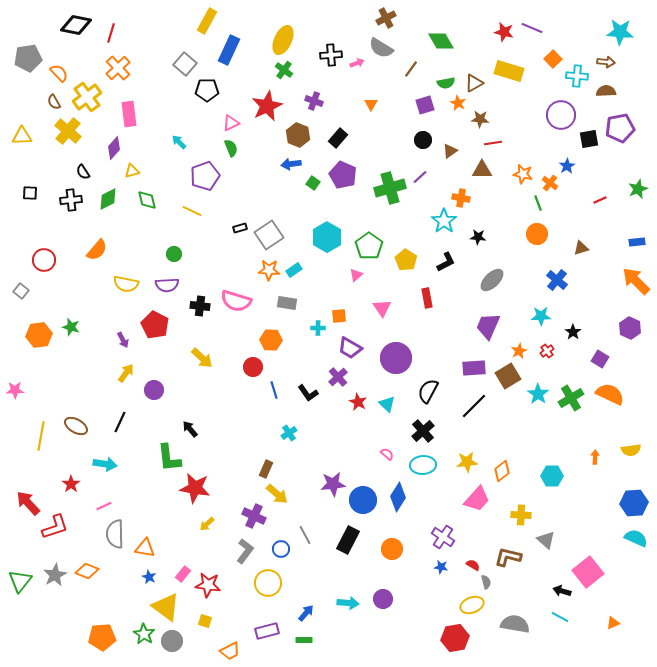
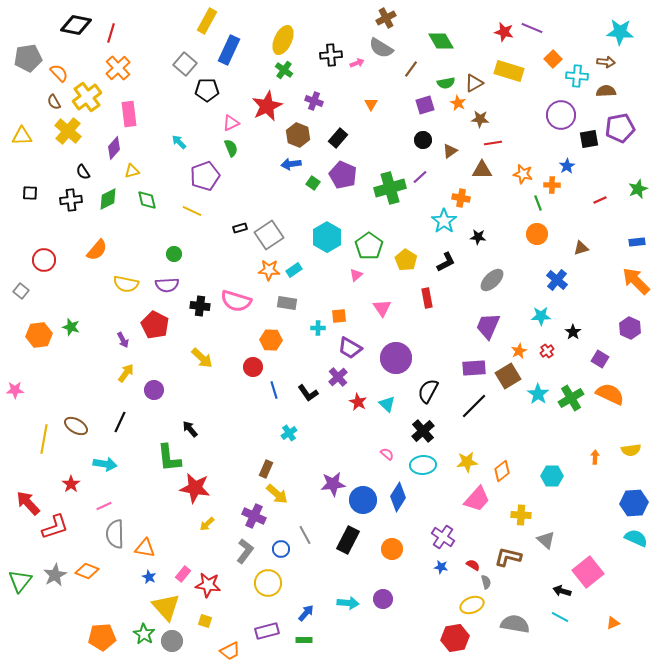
orange cross at (550, 183): moved 2 px right, 2 px down; rotated 35 degrees counterclockwise
yellow line at (41, 436): moved 3 px right, 3 px down
yellow triangle at (166, 607): rotated 12 degrees clockwise
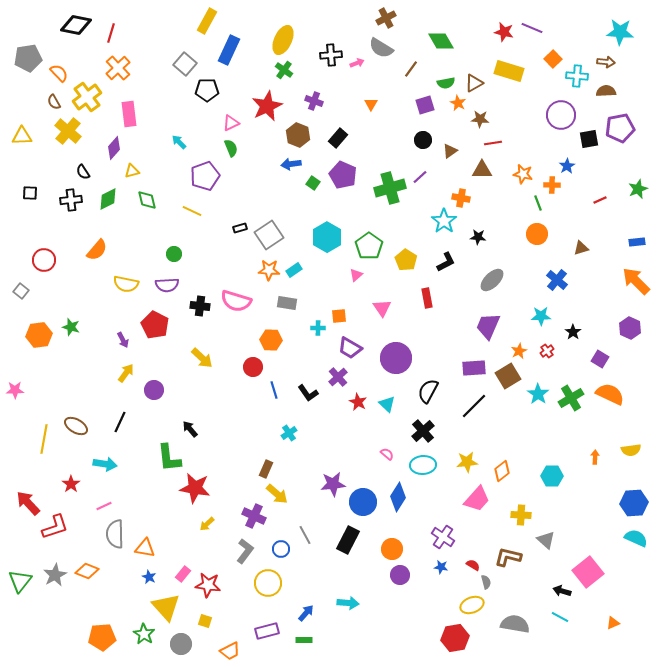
blue circle at (363, 500): moved 2 px down
purple circle at (383, 599): moved 17 px right, 24 px up
gray circle at (172, 641): moved 9 px right, 3 px down
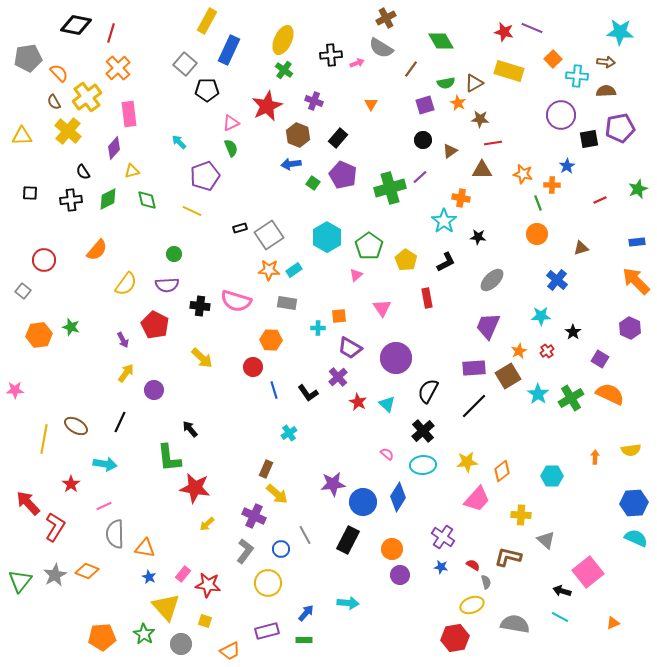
yellow semicircle at (126, 284): rotated 65 degrees counterclockwise
gray square at (21, 291): moved 2 px right
red L-shape at (55, 527): rotated 40 degrees counterclockwise
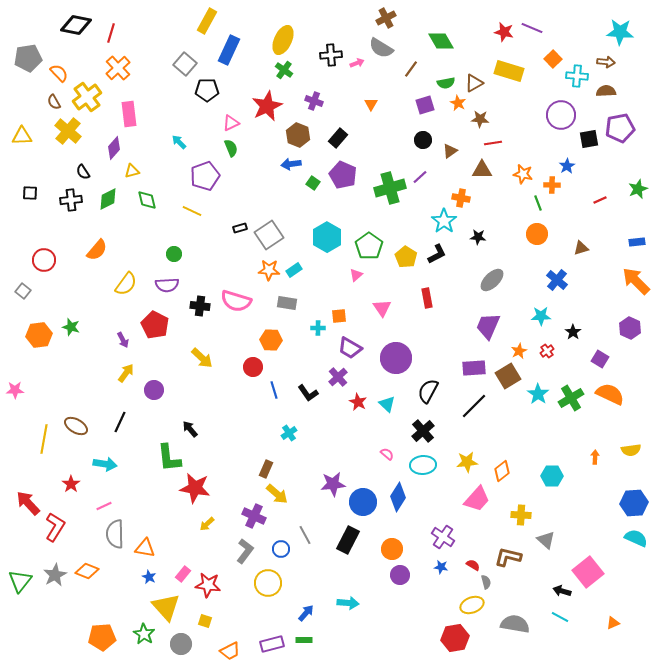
yellow pentagon at (406, 260): moved 3 px up
black L-shape at (446, 262): moved 9 px left, 8 px up
purple rectangle at (267, 631): moved 5 px right, 13 px down
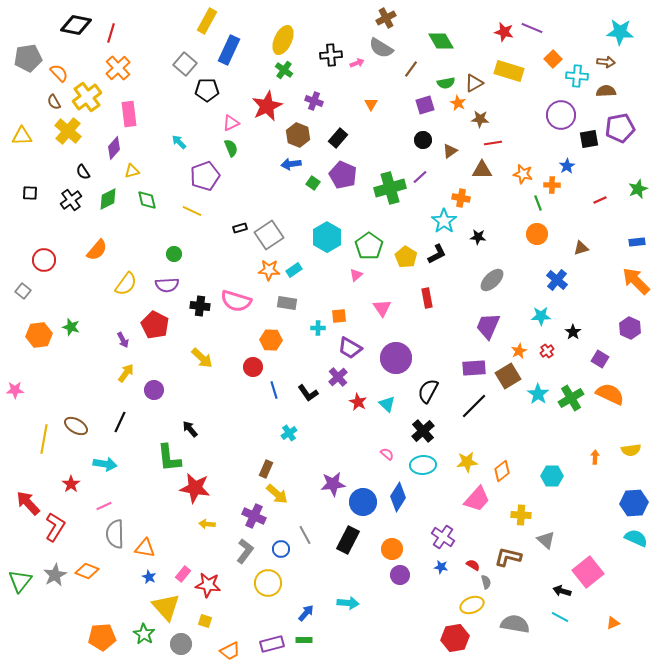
black cross at (71, 200): rotated 30 degrees counterclockwise
yellow arrow at (207, 524): rotated 49 degrees clockwise
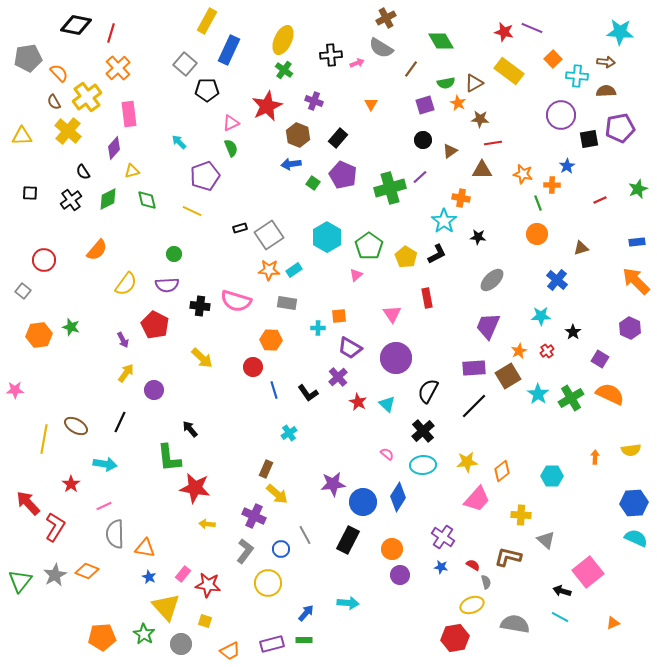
yellow rectangle at (509, 71): rotated 20 degrees clockwise
pink triangle at (382, 308): moved 10 px right, 6 px down
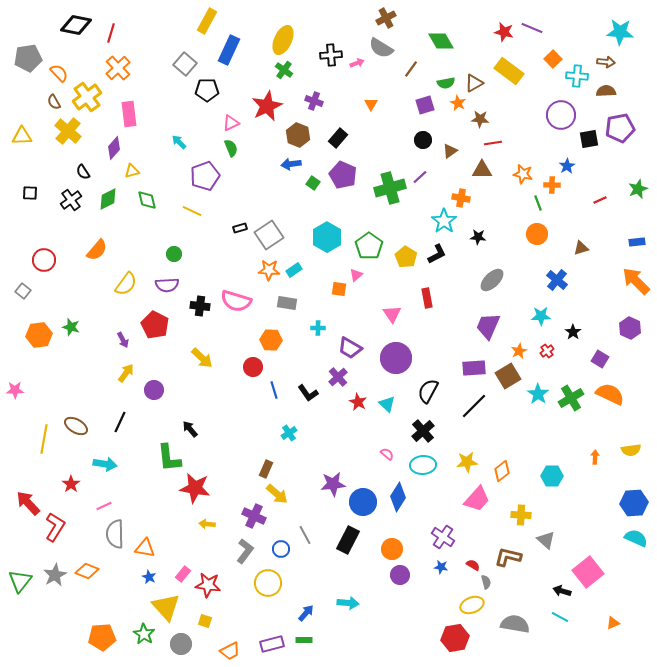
orange square at (339, 316): moved 27 px up; rotated 14 degrees clockwise
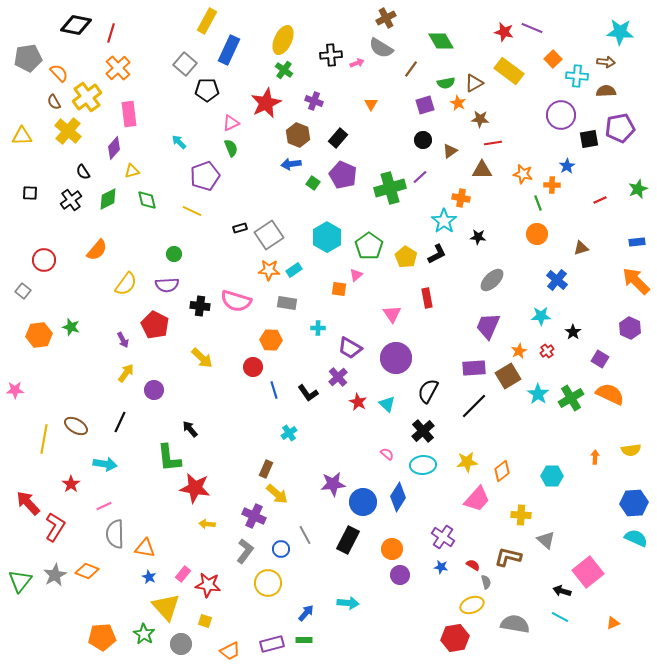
red star at (267, 106): moved 1 px left, 3 px up
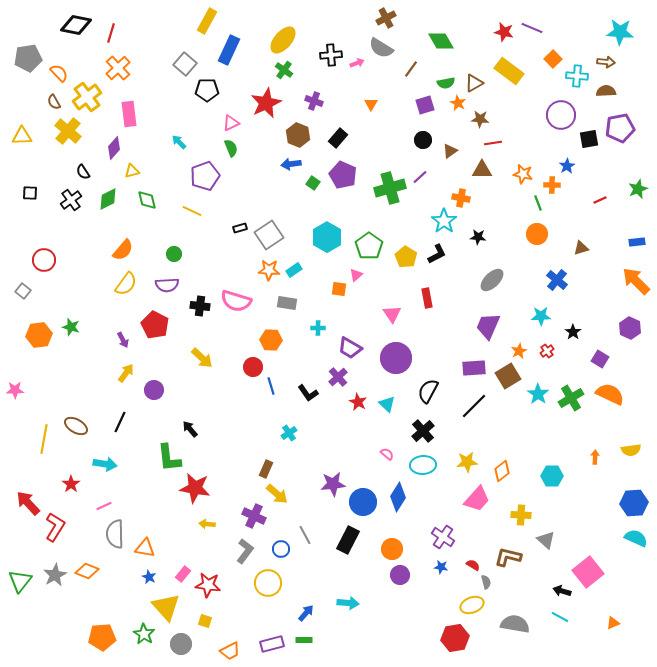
yellow ellipse at (283, 40): rotated 16 degrees clockwise
orange semicircle at (97, 250): moved 26 px right
blue line at (274, 390): moved 3 px left, 4 px up
